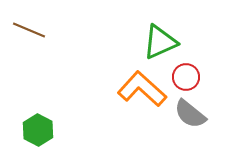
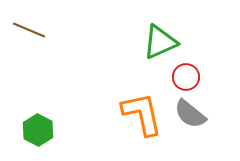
orange L-shape: moved 25 px down; rotated 36 degrees clockwise
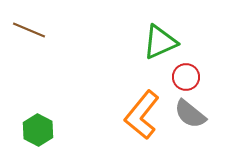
orange L-shape: moved 1 px down; rotated 129 degrees counterclockwise
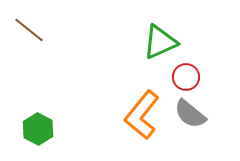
brown line: rotated 16 degrees clockwise
green hexagon: moved 1 px up
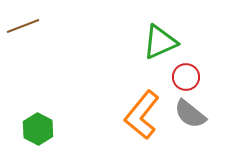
brown line: moved 6 px left, 4 px up; rotated 60 degrees counterclockwise
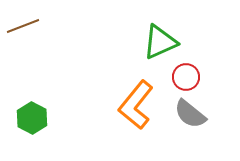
orange L-shape: moved 6 px left, 10 px up
green hexagon: moved 6 px left, 11 px up
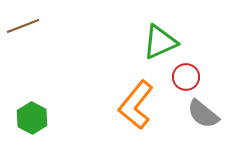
gray semicircle: moved 13 px right
